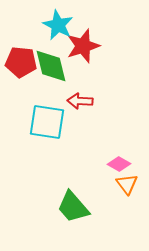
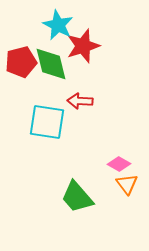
red pentagon: rotated 20 degrees counterclockwise
green diamond: moved 2 px up
green trapezoid: moved 4 px right, 10 px up
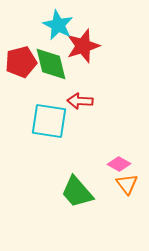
cyan square: moved 2 px right, 1 px up
green trapezoid: moved 5 px up
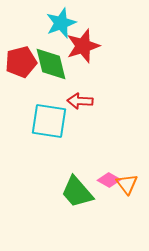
cyan star: moved 3 px right, 2 px up; rotated 24 degrees clockwise
pink diamond: moved 10 px left, 16 px down
